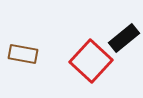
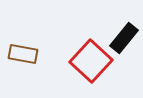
black rectangle: rotated 12 degrees counterclockwise
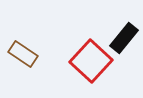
brown rectangle: rotated 24 degrees clockwise
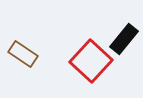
black rectangle: moved 1 px down
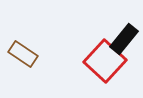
red square: moved 14 px right
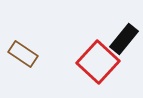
red square: moved 7 px left, 1 px down
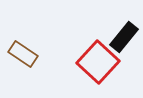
black rectangle: moved 2 px up
